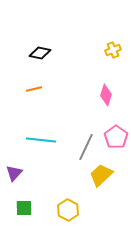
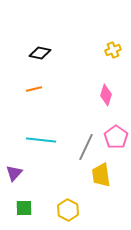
yellow trapezoid: rotated 55 degrees counterclockwise
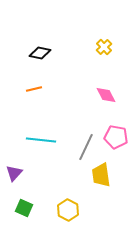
yellow cross: moved 9 px left, 3 px up; rotated 21 degrees counterclockwise
pink diamond: rotated 45 degrees counterclockwise
pink pentagon: rotated 25 degrees counterclockwise
green square: rotated 24 degrees clockwise
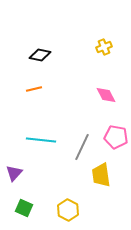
yellow cross: rotated 21 degrees clockwise
black diamond: moved 2 px down
gray line: moved 4 px left
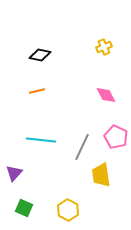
orange line: moved 3 px right, 2 px down
pink pentagon: rotated 15 degrees clockwise
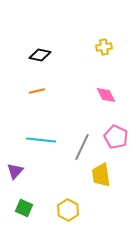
yellow cross: rotated 14 degrees clockwise
purple triangle: moved 1 px right, 2 px up
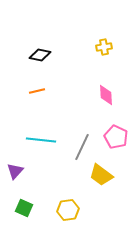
pink diamond: rotated 25 degrees clockwise
yellow trapezoid: rotated 45 degrees counterclockwise
yellow hexagon: rotated 25 degrees clockwise
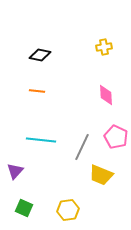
orange line: rotated 21 degrees clockwise
yellow trapezoid: rotated 15 degrees counterclockwise
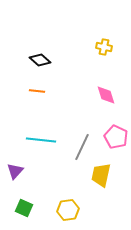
yellow cross: rotated 21 degrees clockwise
black diamond: moved 5 px down; rotated 30 degrees clockwise
pink diamond: rotated 15 degrees counterclockwise
yellow trapezoid: rotated 80 degrees clockwise
